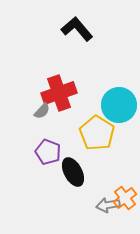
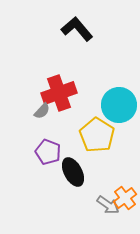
yellow pentagon: moved 2 px down
gray arrow: rotated 135 degrees counterclockwise
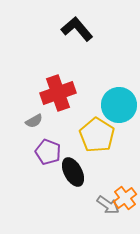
red cross: moved 1 px left
gray semicircle: moved 8 px left, 10 px down; rotated 18 degrees clockwise
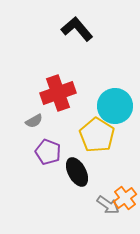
cyan circle: moved 4 px left, 1 px down
black ellipse: moved 4 px right
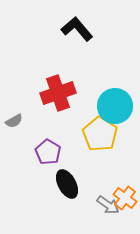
gray semicircle: moved 20 px left
yellow pentagon: moved 3 px right, 1 px up
purple pentagon: rotated 10 degrees clockwise
black ellipse: moved 10 px left, 12 px down
orange cross: rotated 15 degrees counterclockwise
